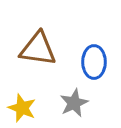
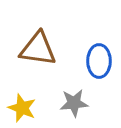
blue ellipse: moved 5 px right, 1 px up
gray star: rotated 20 degrees clockwise
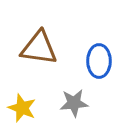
brown triangle: moved 1 px right, 1 px up
